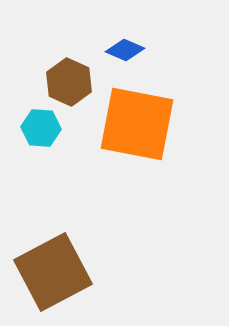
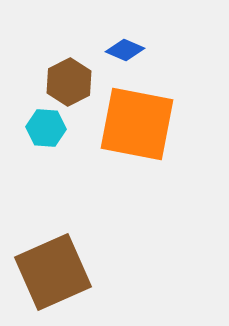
brown hexagon: rotated 9 degrees clockwise
cyan hexagon: moved 5 px right
brown square: rotated 4 degrees clockwise
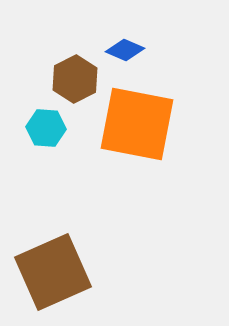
brown hexagon: moved 6 px right, 3 px up
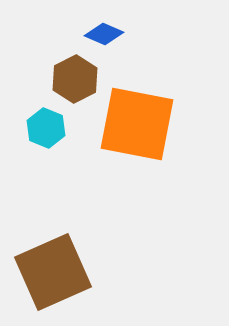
blue diamond: moved 21 px left, 16 px up
cyan hexagon: rotated 18 degrees clockwise
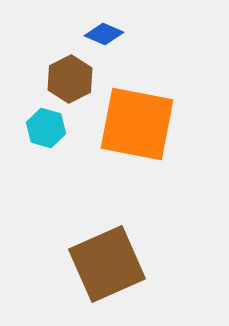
brown hexagon: moved 5 px left
cyan hexagon: rotated 6 degrees counterclockwise
brown square: moved 54 px right, 8 px up
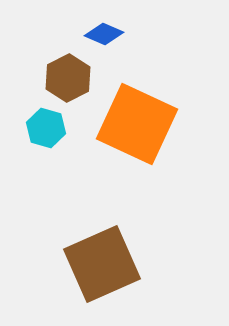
brown hexagon: moved 2 px left, 1 px up
orange square: rotated 14 degrees clockwise
brown square: moved 5 px left
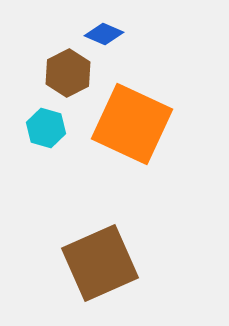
brown hexagon: moved 5 px up
orange square: moved 5 px left
brown square: moved 2 px left, 1 px up
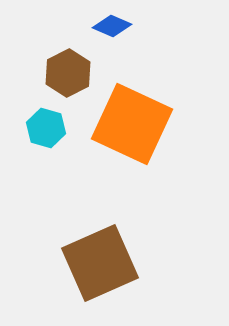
blue diamond: moved 8 px right, 8 px up
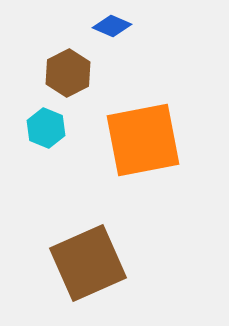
orange square: moved 11 px right, 16 px down; rotated 36 degrees counterclockwise
cyan hexagon: rotated 6 degrees clockwise
brown square: moved 12 px left
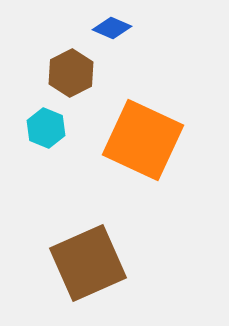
blue diamond: moved 2 px down
brown hexagon: moved 3 px right
orange square: rotated 36 degrees clockwise
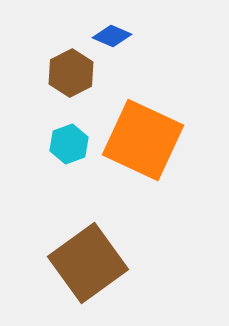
blue diamond: moved 8 px down
cyan hexagon: moved 23 px right, 16 px down; rotated 18 degrees clockwise
brown square: rotated 12 degrees counterclockwise
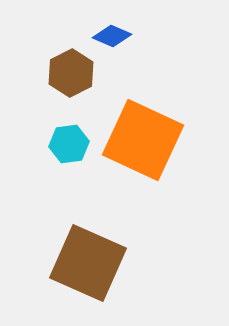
cyan hexagon: rotated 12 degrees clockwise
brown square: rotated 30 degrees counterclockwise
